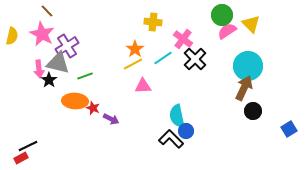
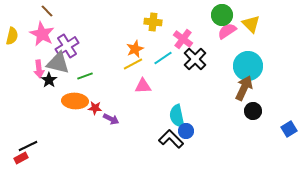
orange star: rotated 12 degrees clockwise
red star: moved 2 px right; rotated 16 degrees counterclockwise
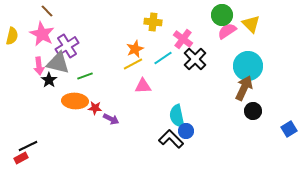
pink arrow: moved 3 px up
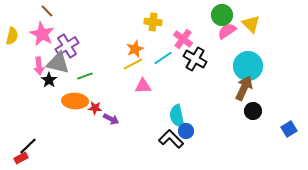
black cross: rotated 15 degrees counterclockwise
black line: rotated 18 degrees counterclockwise
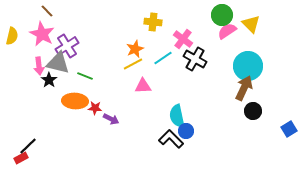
green line: rotated 42 degrees clockwise
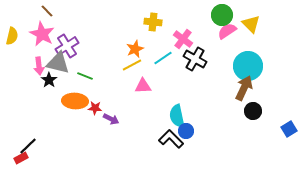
yellow line: moved 1 px left, 1 px down
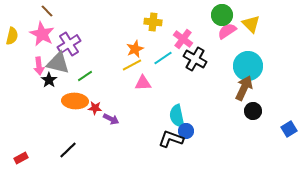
purple cross: moved 2 px right, 2 px up
green line: rotated 56 degrees counterclockwise
pink triangle: moved 3 px up
black L-shape: rotated 25 degrees counterclockwise
black line: moved 40 px right, 4 px down
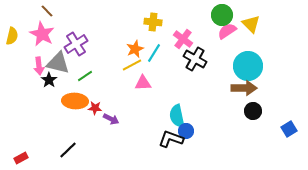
purple cross: moved 7 px right
cyan line: moved 9 px left, 5 px up; rotated 24 degrees counterclockwise
brown arrow: rotated 65 degrees clockwise
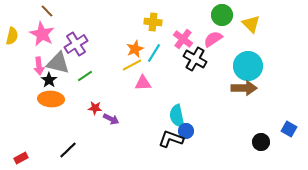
pink semicircle: moved 14 px left, 8 px down
orange ellipse: moved 24 px left, 2 px up
black circle: moved 8 px right, 31 px down
blue square: rotated 28 degrees counterclockwise
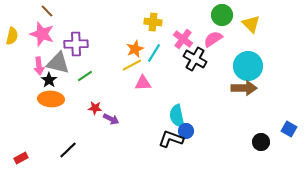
pink star: rotated 10 degrees counterclockwise
purple cross: rotated 30 degrees clockwise
